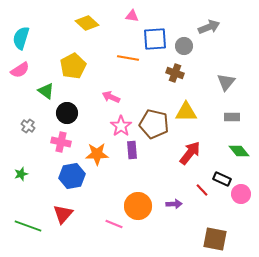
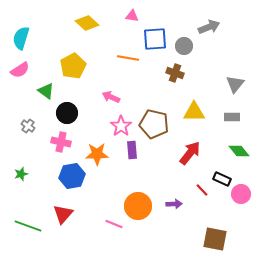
gray triangle: moved 9 px right, 2 px down
yellow triangle: moved 8 px right
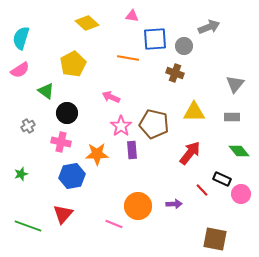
yellow pentagon: moved 2 px up
gray cross: rotated 24 degrees clockwise
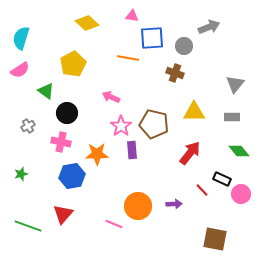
blue square: moved 3 px left, 1 px up
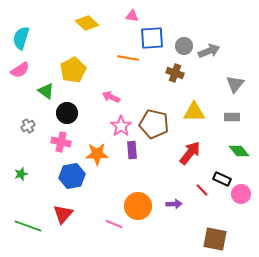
gray arrow: moved 24 px down
yellow pentagon: moved 6 px down
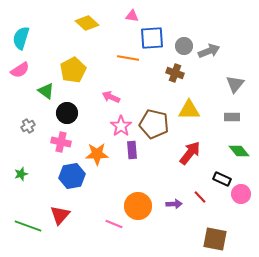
yellow triangle: moved 5 px left, 2 px up
red line: moved 2 px left, 7 px down
red triangle: moved 3 px left, 1 px down
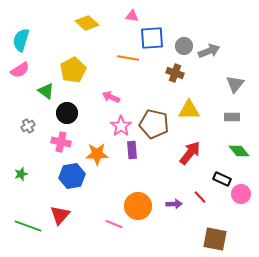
cyan semicircle: moved 2 px down
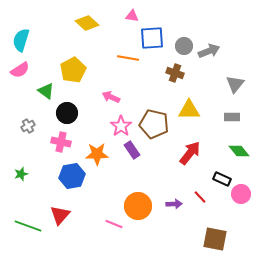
purple rectangle: rotated 30 degrees counterclockwise
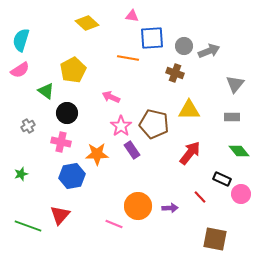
purple arrow: moved 4 px left, 4 px down
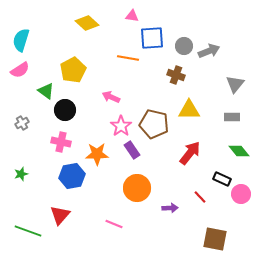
brown cross: moved 1 px right, 2 px down
black circle: moved 2 px left, 3 px up
gray cross: moved 6 px left, 3 px up
orange circle: moved 1 px left, 18 px up
green line: moved 5 px down
